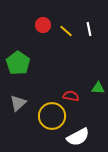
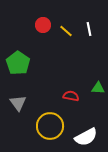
gray triangle: rotated 24 degrees counterclockwise
yellow circle: moved 2 px left, 10 px down
white semicircle: moved 8 px right
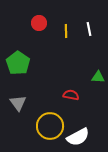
red circle: moved 4 px left, 2 px up
yellow line: rotated 48 degrees clockwise
green triangle: moved 11 px up
red semicircle: moved 1 px up
white semicircle: moved 8 px left
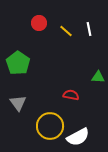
yellow line: rotated 48 degrees counterclockwise
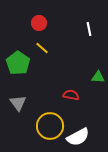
yellow line: moved 24 px left, 17 px down
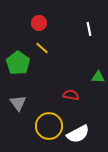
yellow circle: moved 1 px left
white semicircle: moved 3 px up
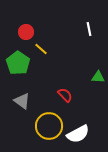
red circle: moved 13 px left, 9 px down
yellow line: moved 1 px left, 1 px down
red semicircle: moved 6 px left; rotated 35 degrees clockwise
gray triangle: moved 4 px right, 2 px up; rotated 18 degrees counterclockwise
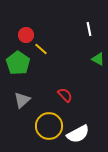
red circle: moved 3 px down
green triangle: moved 18 px up; rotated 24 degrees clockwise
gray triangle: moved 1 px up; rotated 42 degrees clockwise
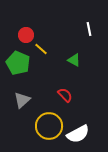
green triangle: moved 24 px left, 1 px down
green pentagon: rotated 10 degrees counterclockwise
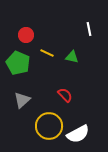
yellow line: moved 6 px right, 4 px down; rotated 16 degrees counterclockwise
green triangle: moved 2 px left, 3 px up; rotated 16 degrees counterclockwise
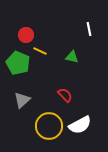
yellow line: moved 7 px left, 2 px up
white semicircle: moved 2 px right, 9 px up
